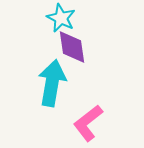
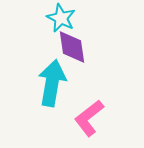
pink L-shape: moved 1 px right, 5 px up
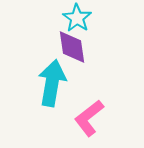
cyan star: moved 16 px right; rotated 8 degrees clockwise
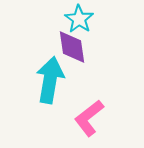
cyan star: moved 2 px right, 1 px down
cyan arrow: moved 2 px left, 3 px up
